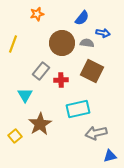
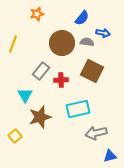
gray semicircle: moved 1 px up
brown star: moved 7 px up; rotated 15 degrees clockwise
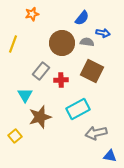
orange star: moved 5 px left
cyan rectangle: rotated 15 degrees counterclockwise
blue triangle: rotated 24 degrees clockwise
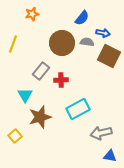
brown square: moved 17 px right, 15 px up
gray arrow: moved 5 px right
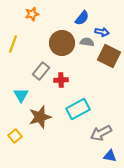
blue arrow: moved 1 px left, 1 px up
cyan triangle: moved 4 px left
gray arrow: rotated 15 degrees counterclockwise
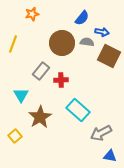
cyan rectangle: moved 1 px down; rotated 70 degrees clockwise
brown star: rotated 15 degrees counterclockwise
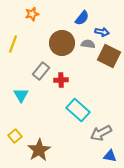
gray semicircle: moved 1 px right, 2 px down
brown star: moved 1 px left, 33 px down
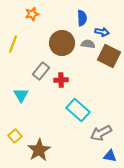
blue semicircle: rotated 42 degrees counterclockwise
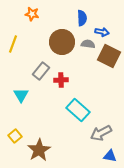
orange star: rotated 24 degrees clockwise
brown circle: moved 1 px up
